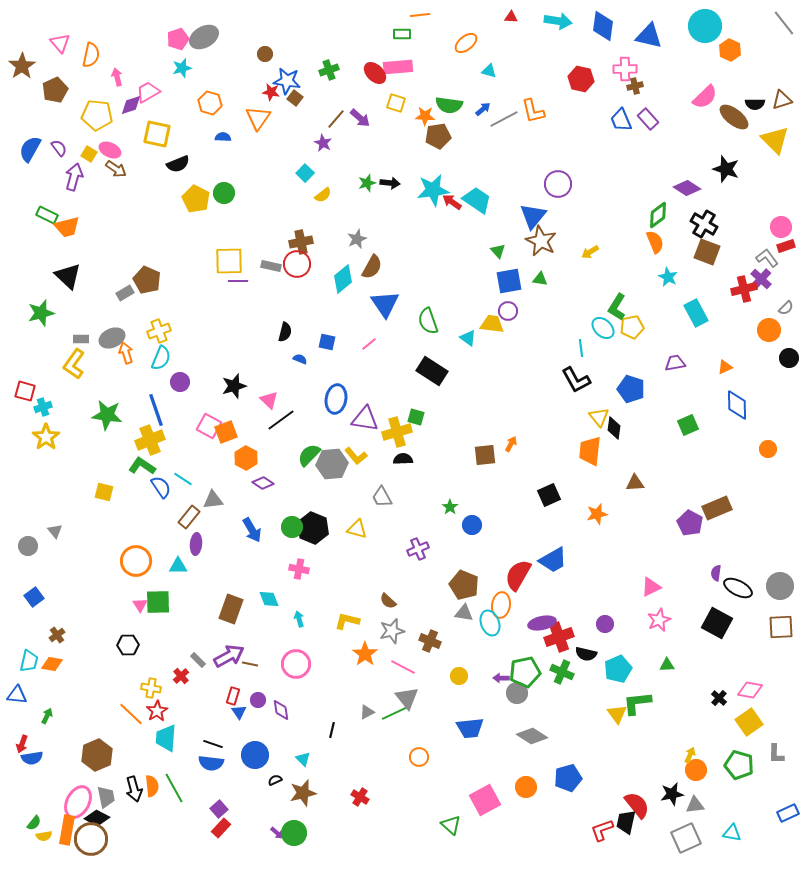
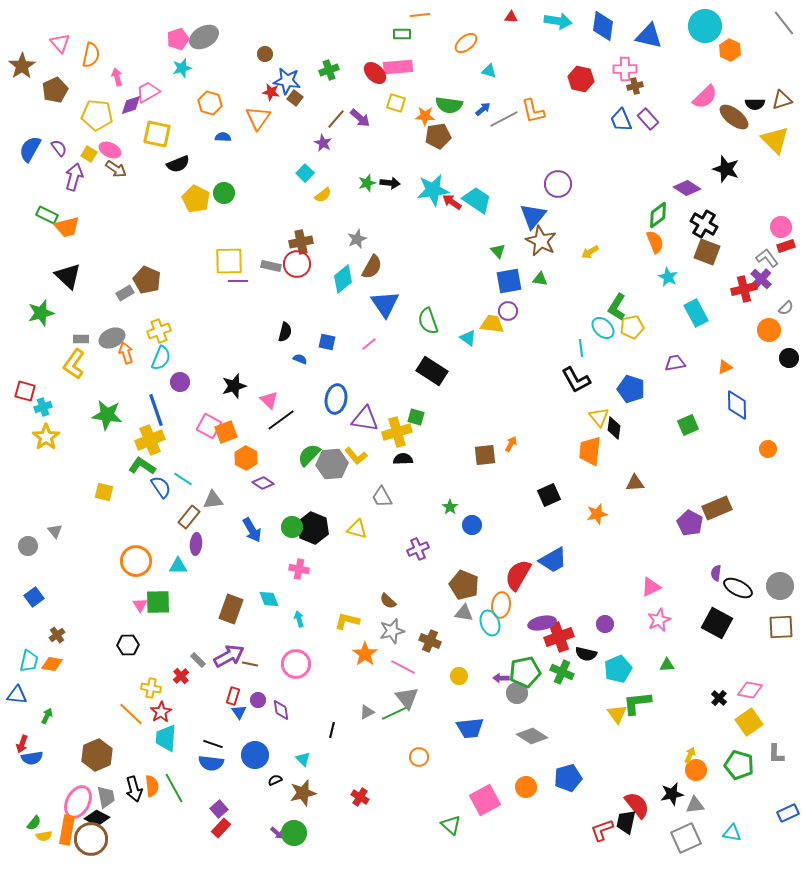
red star at (157, 711): moved 4 px right, 1 px down
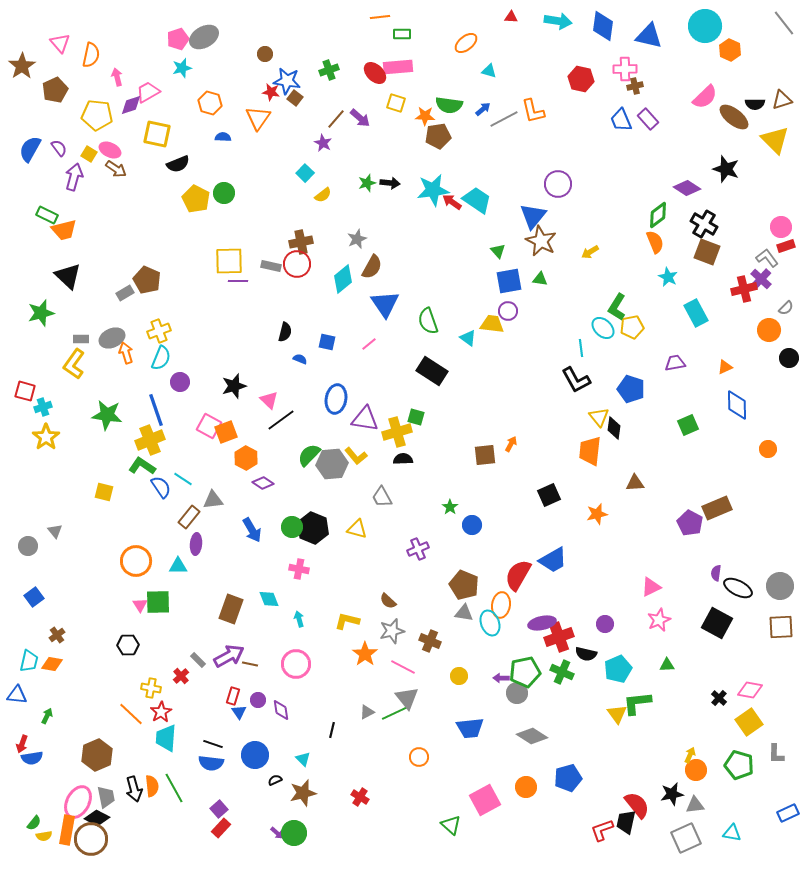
orange line at (420, 15): moved 40 px left, 2 px down
orange trapezoid at (67, 227): moved 3 px left, 3 px down
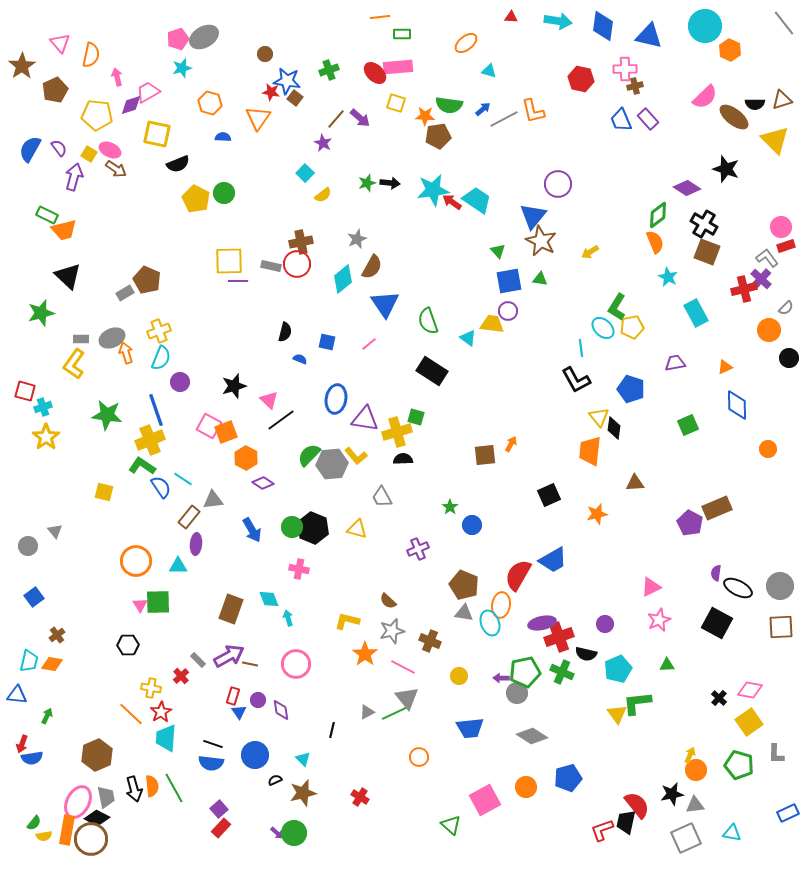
cyan arrow at (299, 619): moved 11 px left, 1 px up
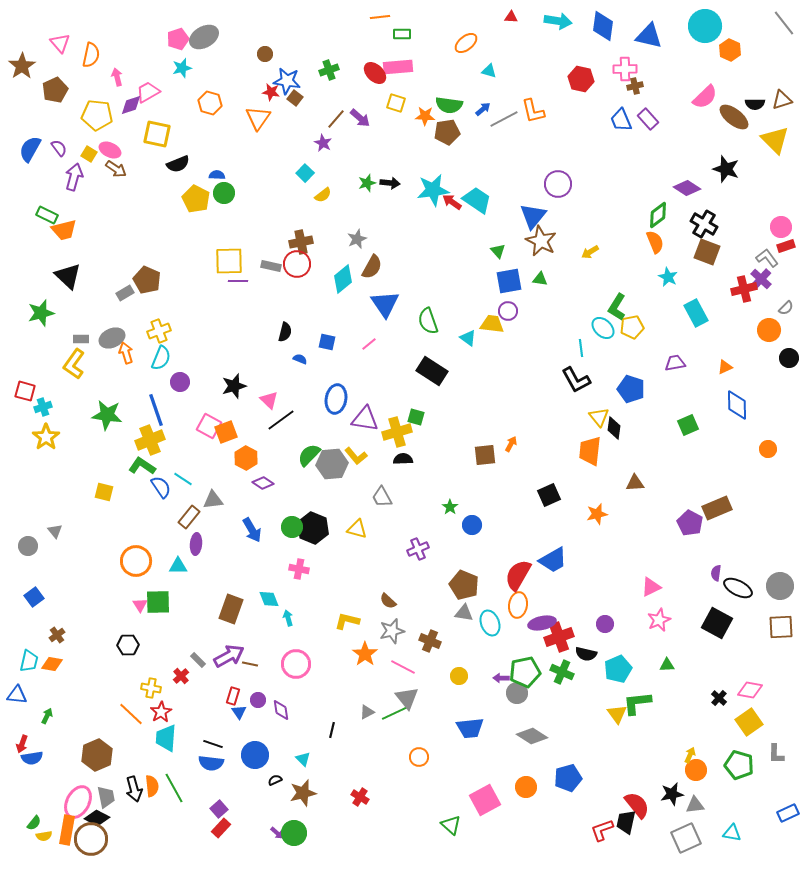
brown pentagon at (438, 136): moved 9 px right, 4 px up
blue semicircle at (223, 137): moved 6 px left, 38 px down
orange ellipse at (501, 605): moved 17 px right
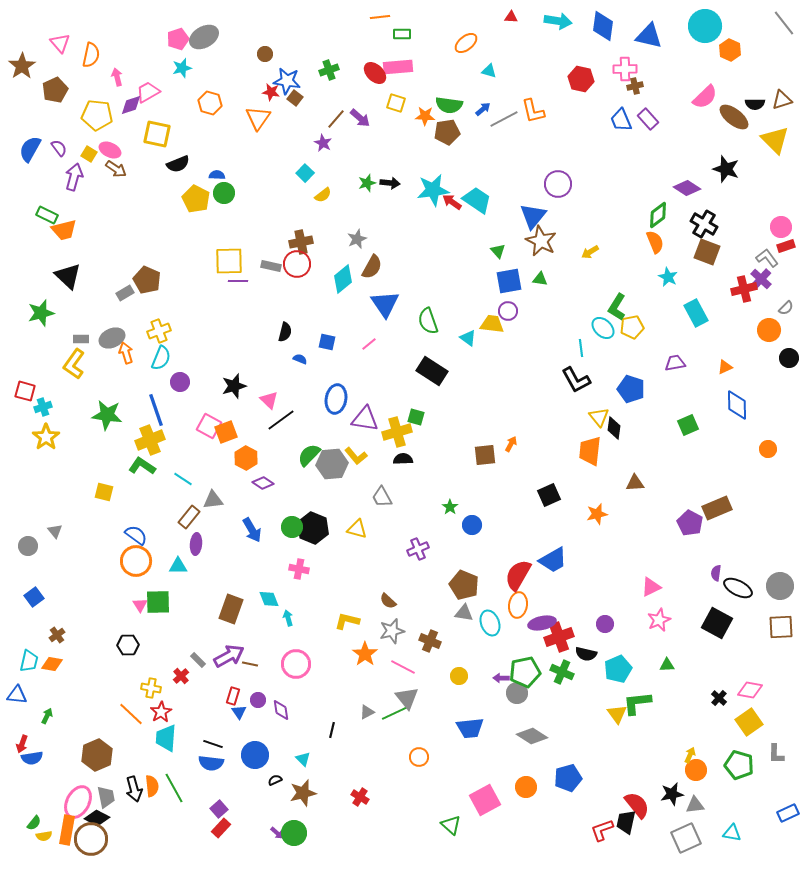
blue semicircle at (161, 487): moved 25 px left, 48 px down; rotated 20 degrees counterclockwise
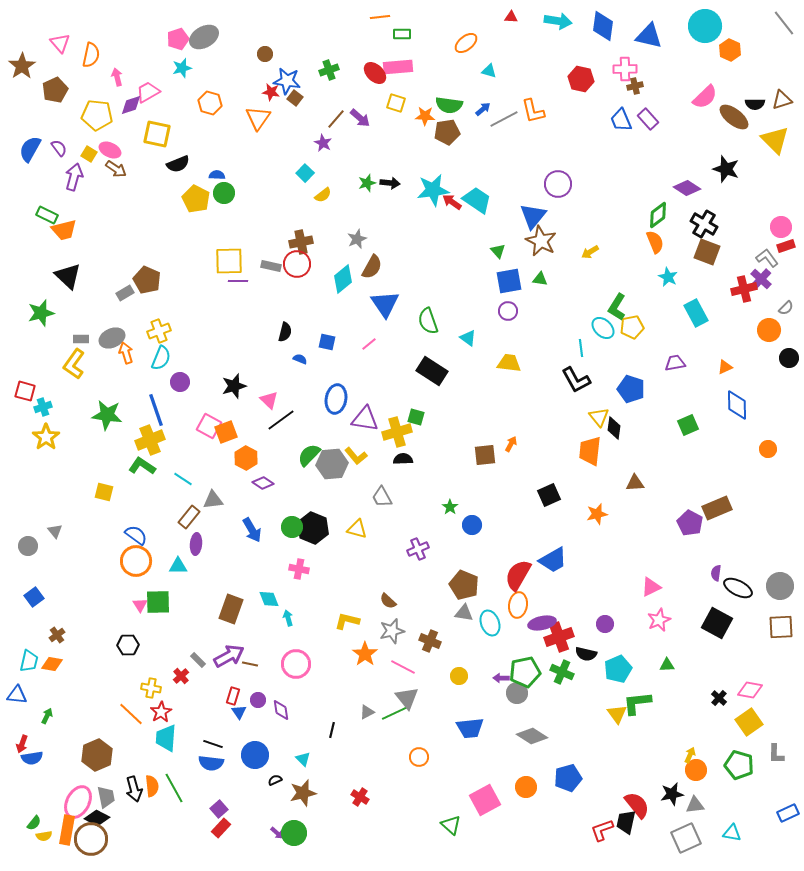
yellow trapezoid at (492, 324): moved 17 px right, 39 px down
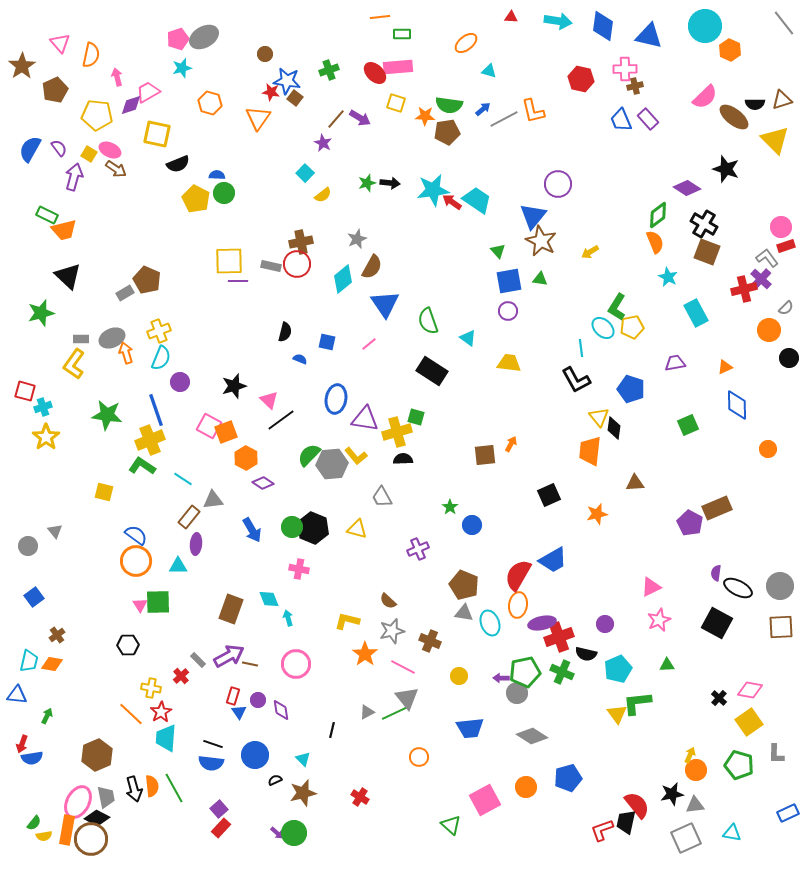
purple arrow at (360, 118): rotated 10 degrees counterclockwise
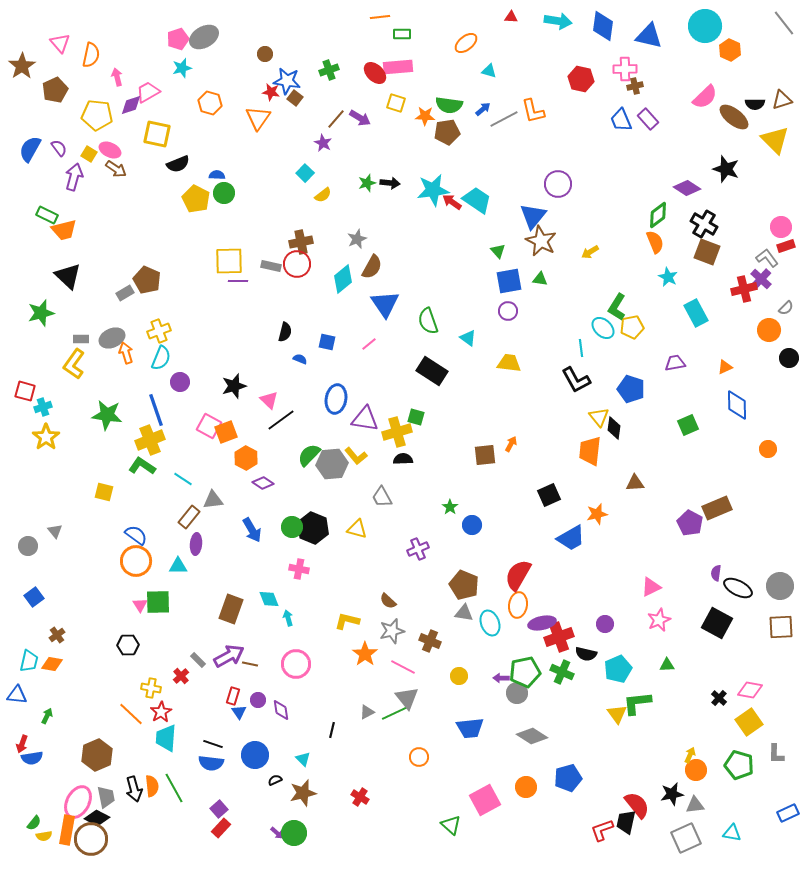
blue trapezoid at (553, 560): moved 18 px right, 22 px up
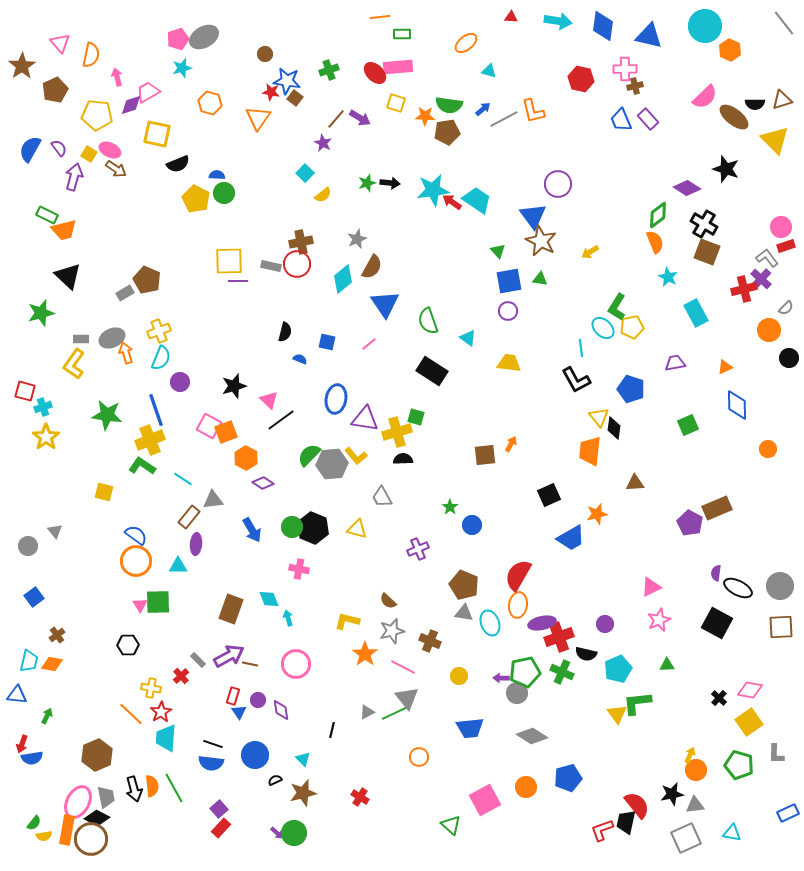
blue triangle at (533, 216): rotated 16 degrees counterclockwise
